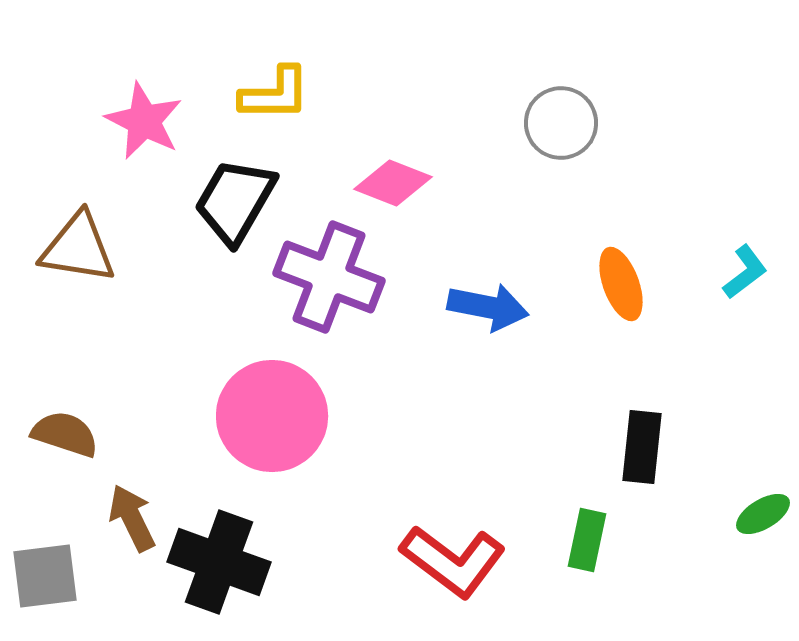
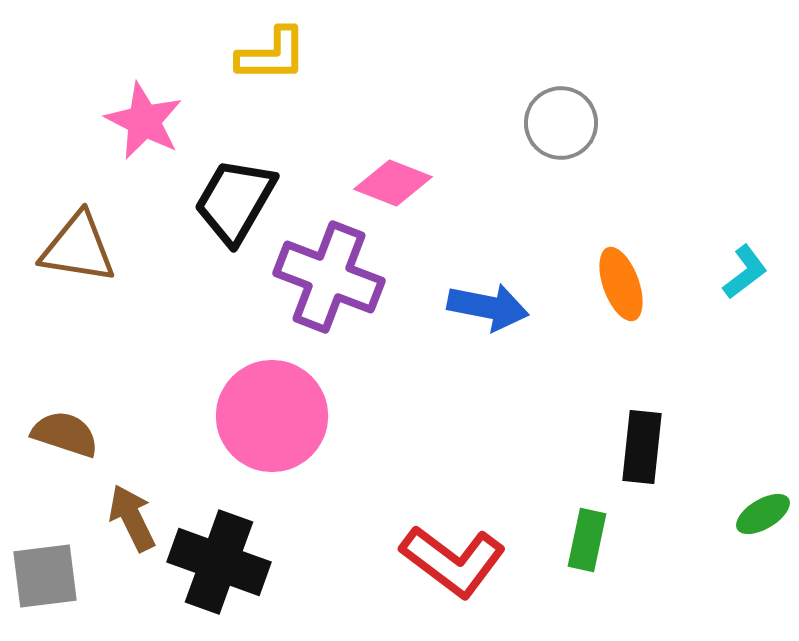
yellow L-shape: moved 3 px left, 39 px up
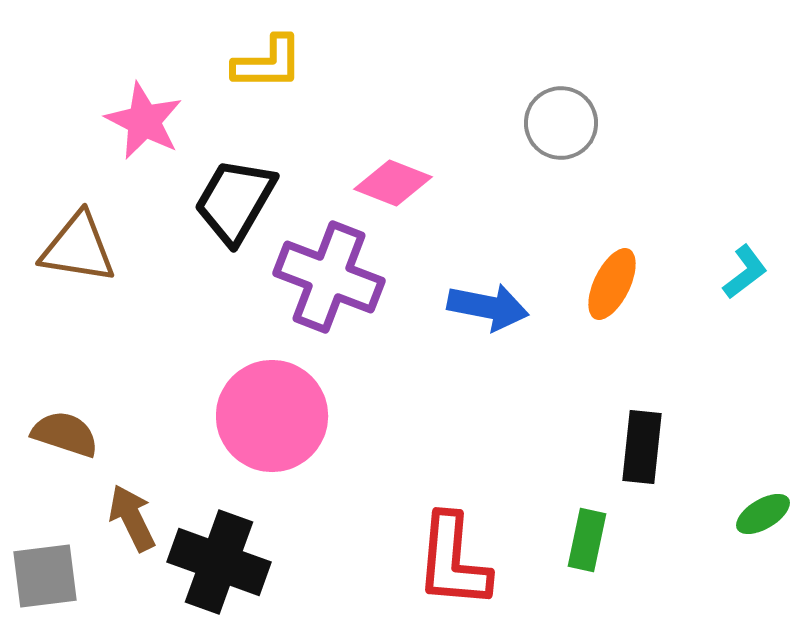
yellow L-shape: moved 4 px left, 8 px down
orange ellipse: moved 9 px left; rotated 46 degrees clockwise
red L-shape: rotated 58 degrees clockwise
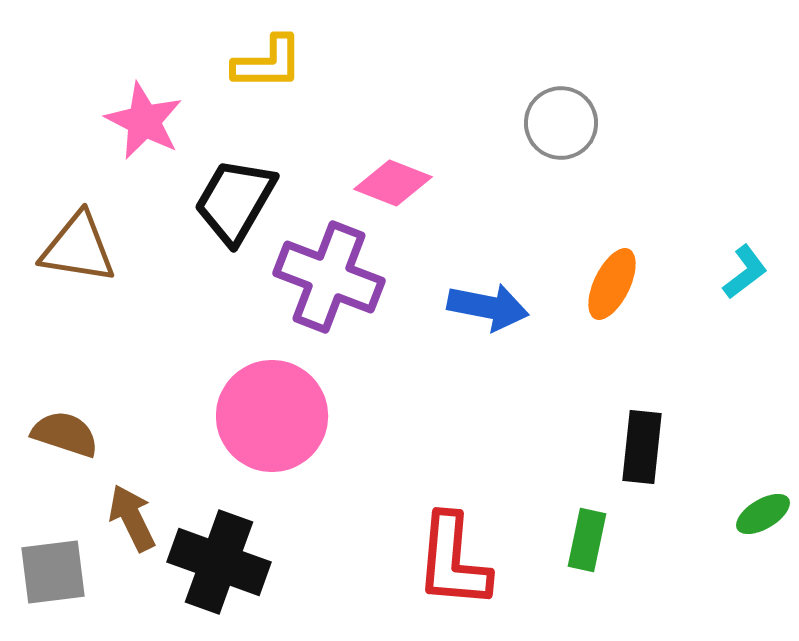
gray square: moved 8 px right, 4 px up
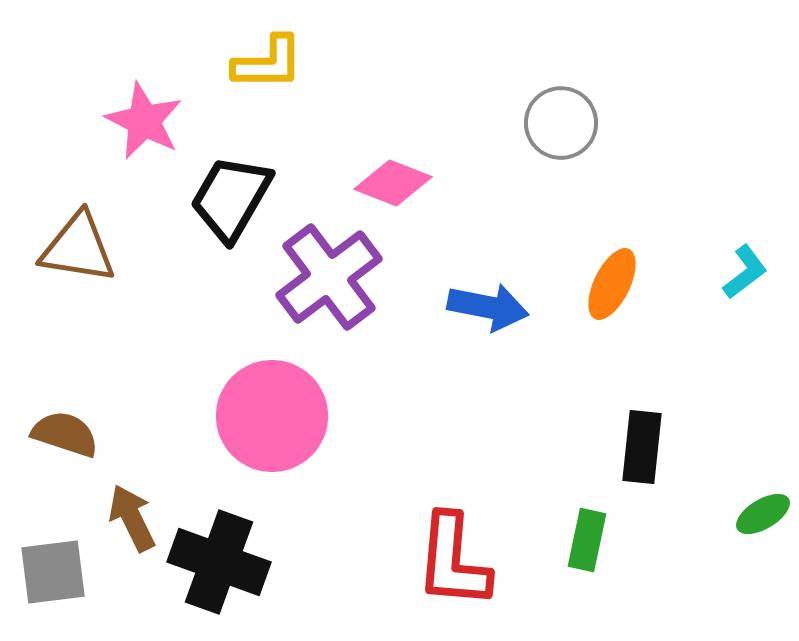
black trapezoid: moved 4 px left, 3 px up
purple cross: rotated 32 degrees clockwise
